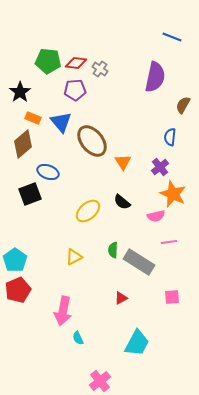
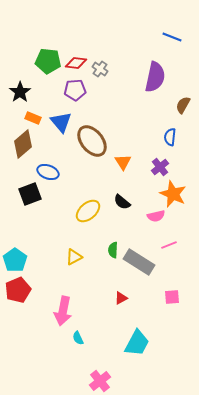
pink line: moved 3 px down; rotated 14 degrees counterclockwise
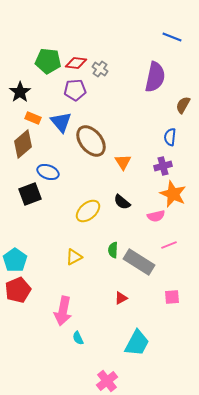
brown ellipse: moved 1 px left
purple cross: moved 3 px right, 1 px up; rotated 24 degrees clockwise
pink cross: moved 7 px right
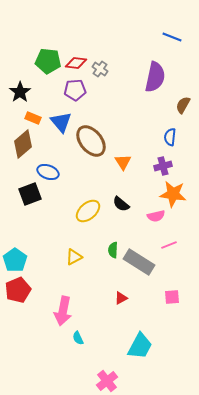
orange star: rotated 16 degrees counterclockwise
black semicircle: moved 1 px left, 2 px down
cyan trapezoid: moved 3 px right, 3 px down
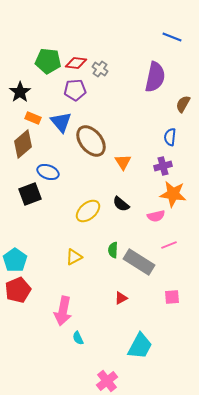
brown semicircle: moved 1 px up
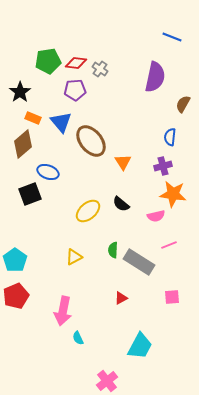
green pentagon: rotated 15 degrees counterclockwise
red pentagon: moved 2 px left, 6 px down
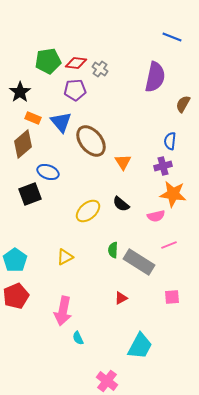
blue semicircle: moved 4 px down
yellow triangle: moved 9 px left
pink cross: rotated 15 degrees counterclockwise
